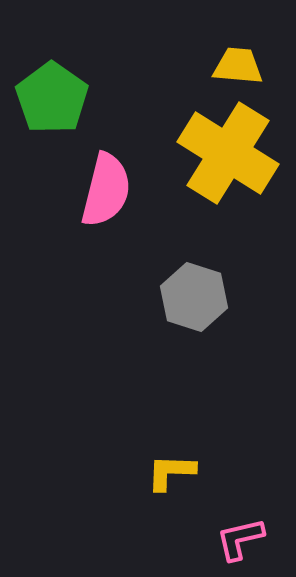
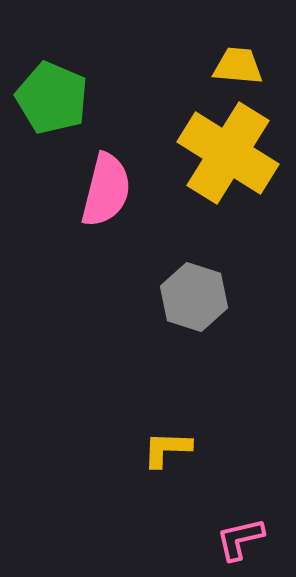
green pentagon: rotated 12 degrees counterclockwise
yellow L-shape: moved 4 px left, 23 px up
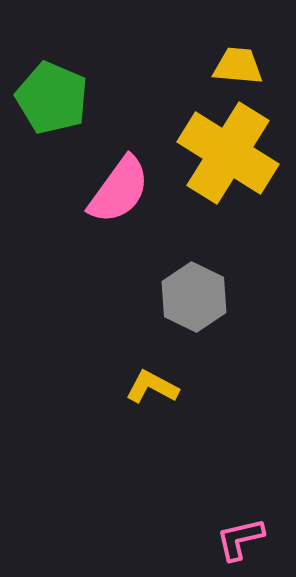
pink semicircle: moved 13 px right; rotated 22 degrees clockwise
gray hexagon: rotated 8 degrees clockwise
yellow L-shape: moved 15 px left, 62 px up; rotated 26 degrees clockwise
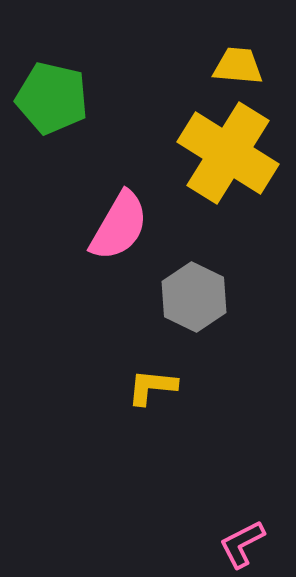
green pentagon: rotated 10 degrees counterclockwise
pink semicircle: moved 36 px down; rotated 6 degrees counterclockwise
yellow L-shape: rotated 22 degrees counterclockwise
pink L-shape: moved 2 px right, 5 px down; rotated 14 degrees counterclockwise
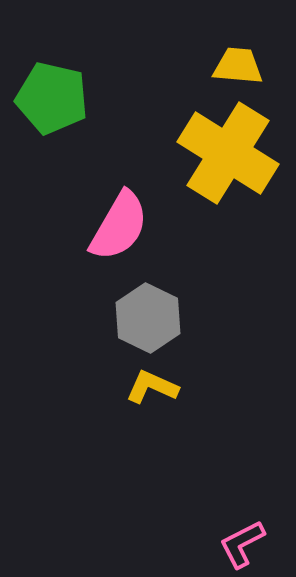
gray hexagon: moved 46 px left, 21 px down
yellow L-shape: rotated 18 degrees clockwise
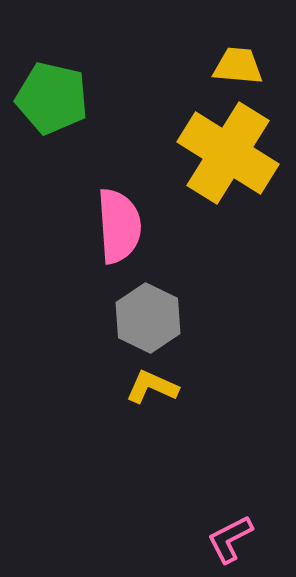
pink semicircle: rotated 34 degrees counterclockwise
pink L-shape: moved 12 px left, 5 px up
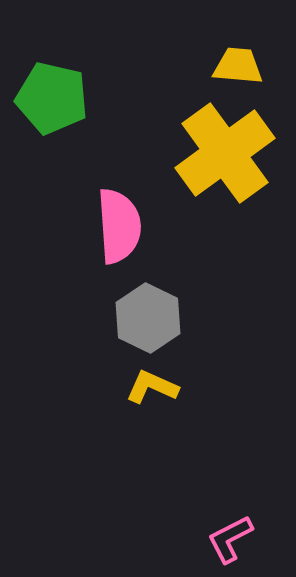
yellow cross: moved 3 px left; rotated 22 degrees clockwise
